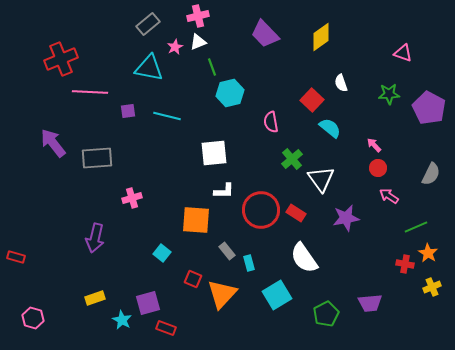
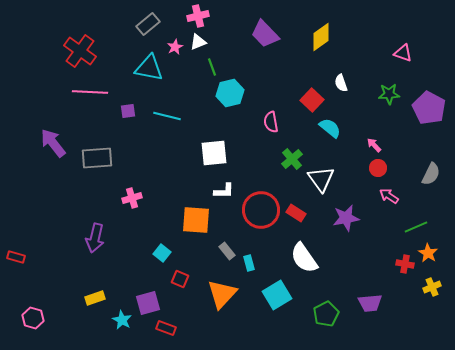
red cross at (61, 59): moved 19 px right, 8 px up; rotated 32 degrees counterclockwise
red square at (193, 279): moved 13 px left
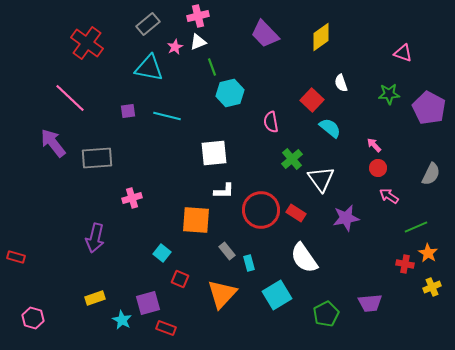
red cross at (80, 51): moved 7 px right, 8 px up
pink line at (90, 92): moved 20 px left, 6 px down; rotated 40 degrees clockwise
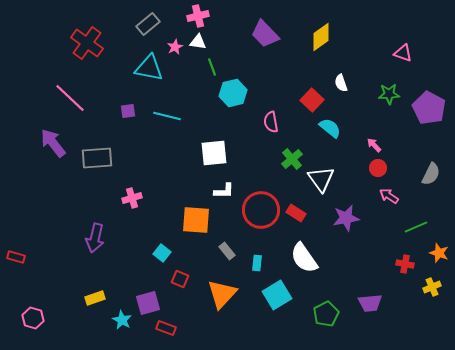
white triangle at (198, 42): rotated 30 degrees clockwise
cyan hexagon at (230, 93): moved 3 px right
orange star at (428, 253): moved 11 px right; rotated 12 degrees counterclockwise
cyan rectangle at (249, 263): moved 8 px right; rotated 21 degrees clockwise
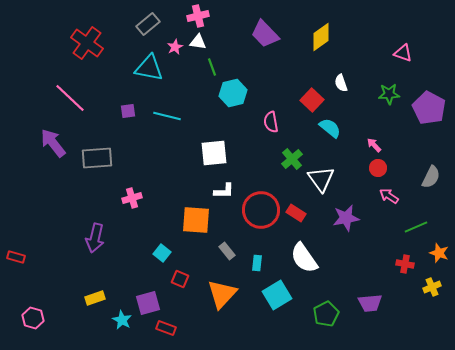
gray semicircle at (431, 174): moved 3 px down
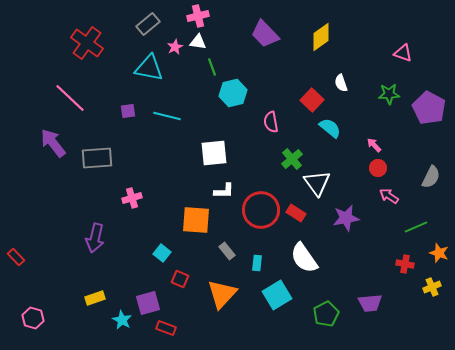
white triangle at (321, 179): moved 4 px left, 4 px down
red rectangle at (16, 257): rotated 30 degrees clockwise
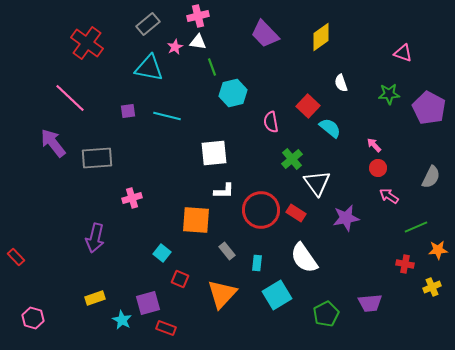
red square at (312, 100): moved 4 px left, 6 px down
orange star at (439, 253): moved 1 px left, 3 px up; rotated 24 degrees counterclockwise
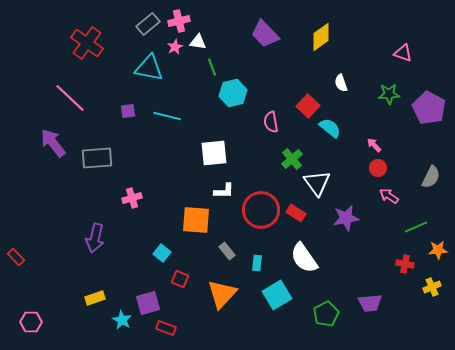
pink cross at (198, 16): moved 19 px left, 5 px down
pink hexagon at (33, 318): moved 2 px left, 4 px down; rotated 15 degrees counterclockwise
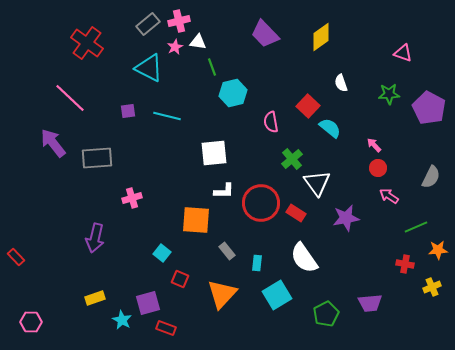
cyan triangle at (149, 68): rotated 16 degrees clockwise
red circle at (261, 210): moved 7 px up
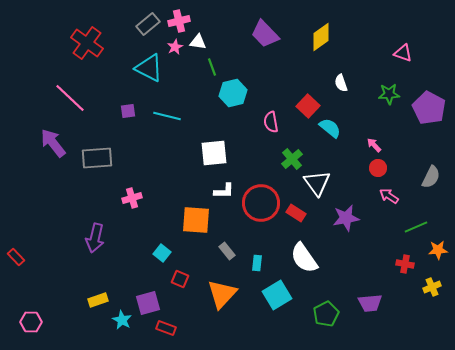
yellow rectangle at (95, 298): moved 3 px right, 2 px down
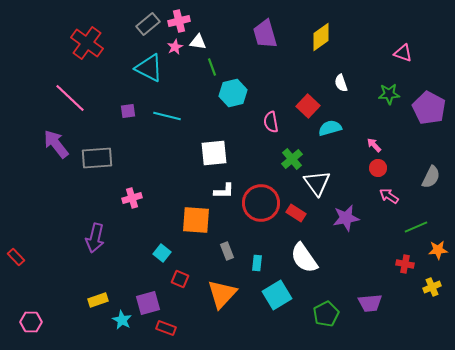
purple trapezoid at (265, 34): rotated 28 degrees clockwise
cyan semicircle at (330, 128): rotated 55 degrees counterclockwise
purple arrow at (53, 143): moved 3 px right, 1 px down
gray rectangle at (227, 251): rotated 18 degrees clockwise
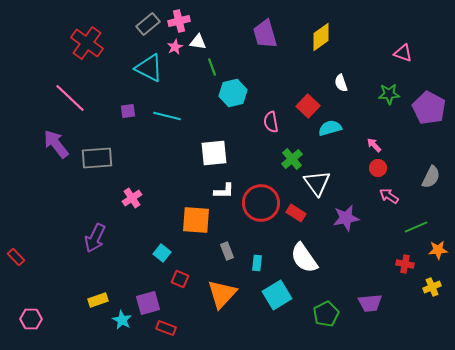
pink cross at (132, 198): rotated 18 degrees counterclockwise
purple arrow at (95, 238): rotated 12 degrees clockwise
pink hexagon at (31, 322): moved 3 px up
